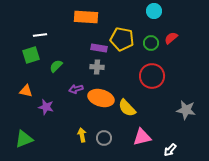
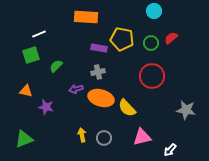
white line: moved 1 px left, 1 px up; rotated 16 degrees counterclockwise
gray cross: moved 1 px right, 5 px down; rotated 16 degrees counterclockwise
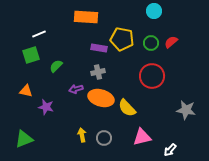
red semicircle: moved 4 px down
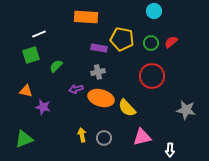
purple star: moved 3 px left
white arrow: rotated 40 degrees counterclockwise
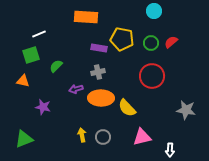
orange triangle: moved 3 px left, 10 px up
orange ellipse: rotated 15 degrees counterclockwise
gray circle: moved 1 px left, 1 px up
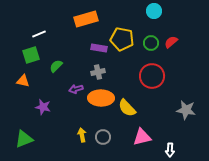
orange rectangle: moved 2 px down; rotated 20 degrees counterclockwise
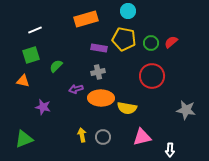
cyan circle: moved 26 px left
white line: moved 4 px left, 4 px up
yellow pentagon: moved 2 px right
yellow semicircle: rotated 36 degrees counterclockwise
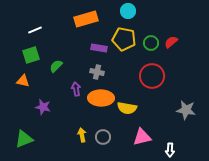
gray cross: moved 1 px left; rotated 24 degrees clockwise
purple arrow: rotated 96 degrees clockwise
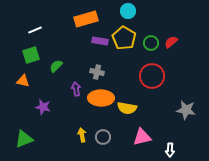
yellow pentagon: moved 1 px up; rotated 20 degrees clockwise
purple rectangle: moved 1 px right, 7 px up
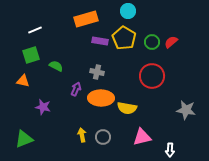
green circle: moved 1 px right, 1 px up
green semicircle: rotated 72 degrees clockwise
purple arrow: rotated 32 degrees clockwise
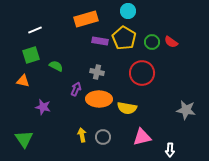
red semicircle: rotated 104 degrees counterclockwise
red circle: moved 10 px left, 3 px up
orange ellipse: moved 2 px left, 1 px down
green triangle: rotated 42 degrees counterclockwise
